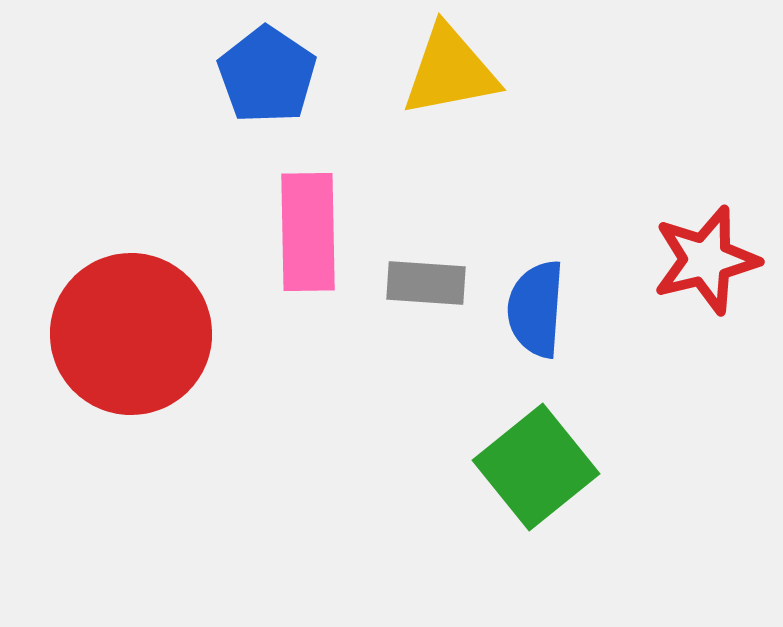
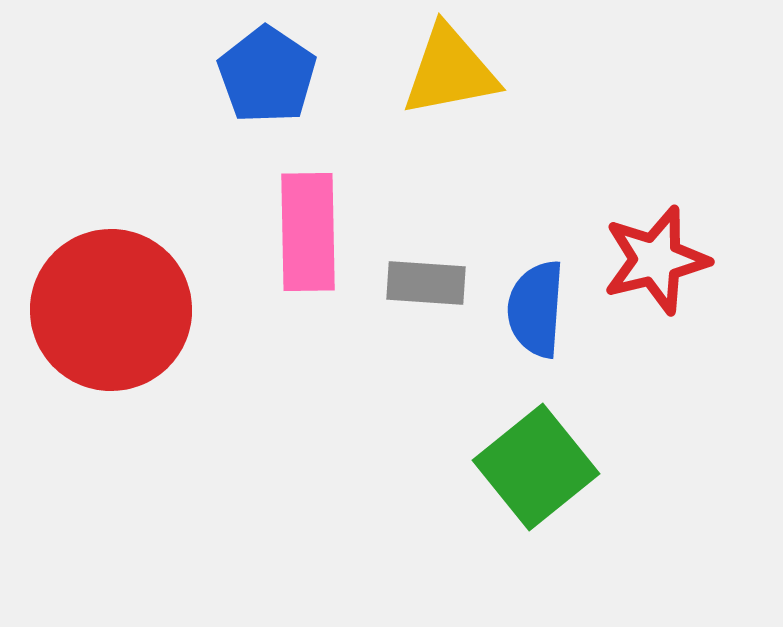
red star: moved 50 px left
red circle: moved 20 px left, 24 px up
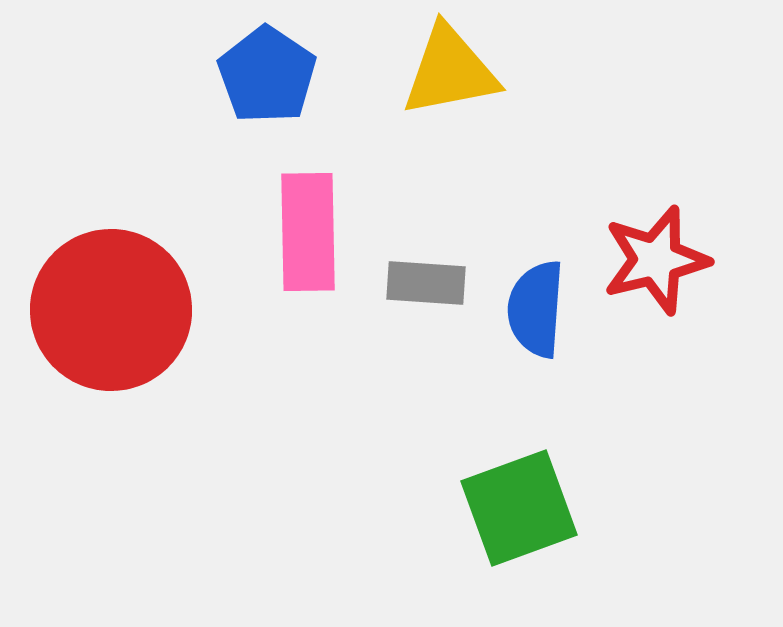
green square: moved 17 px left, 41 px down; rotated 19 degrees clockwise
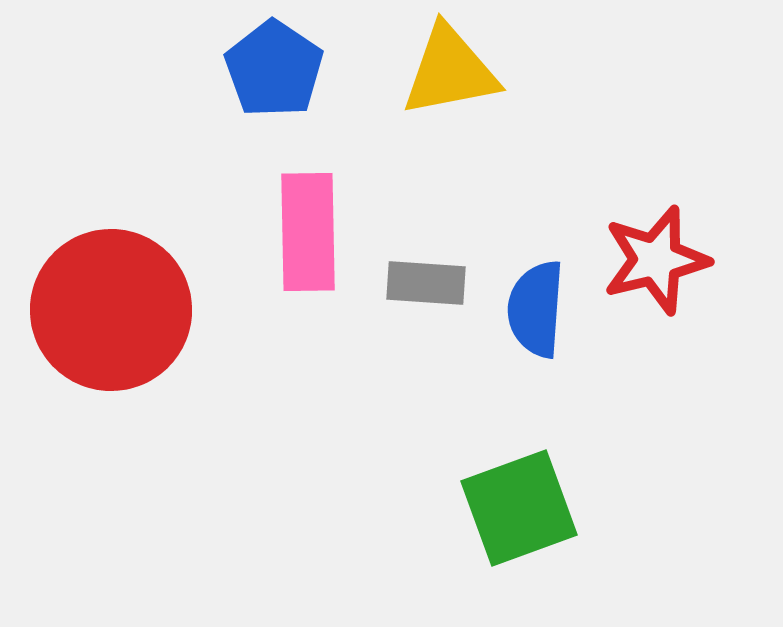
blue pentagon: moved 7 px right, 6 px up
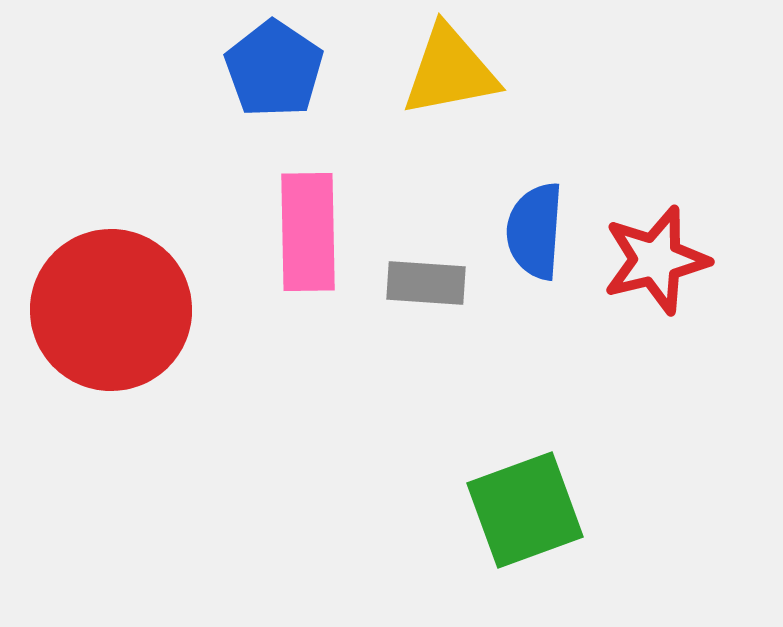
blue semicircle: moved 1 px left, 78 px up
green square: moved 6 px right, 2 px down
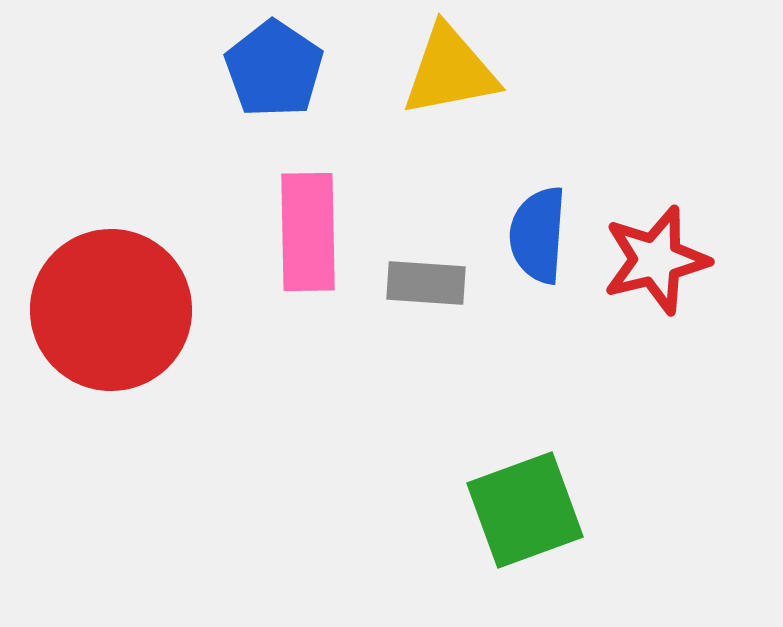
blue semicircle: moved 3 px right, 4 px down
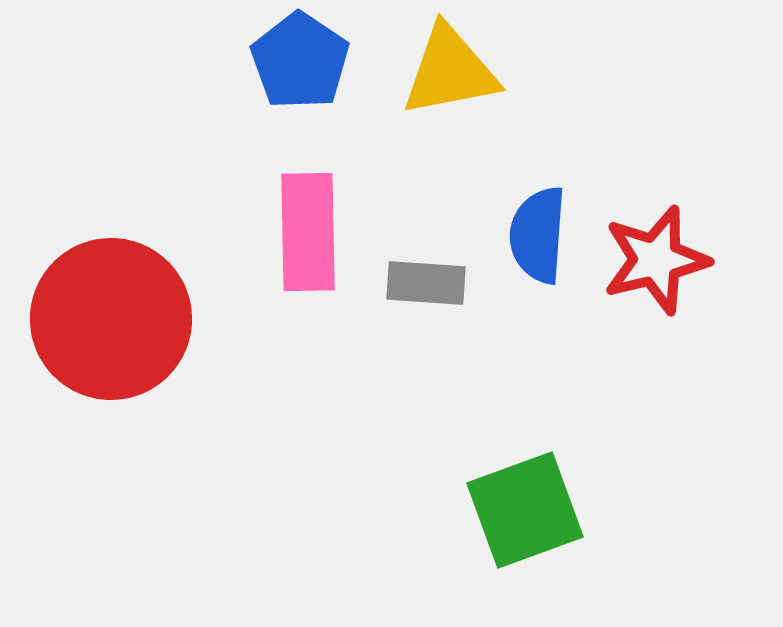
blue pentagon: moved 26 px right, 8 px up
red circle: moved 9 px down
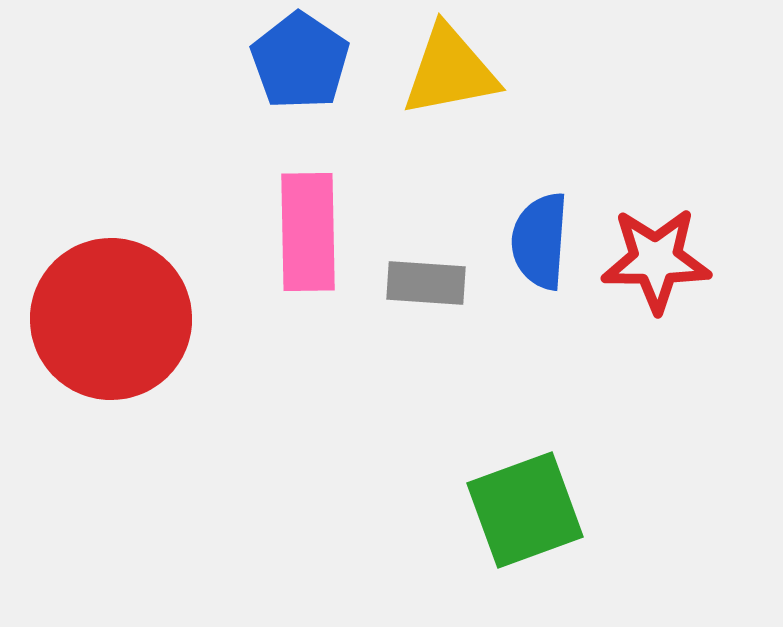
blue semicircle: moved 2 px right, 6 px down
red star: rotated 14 degrees clockwise
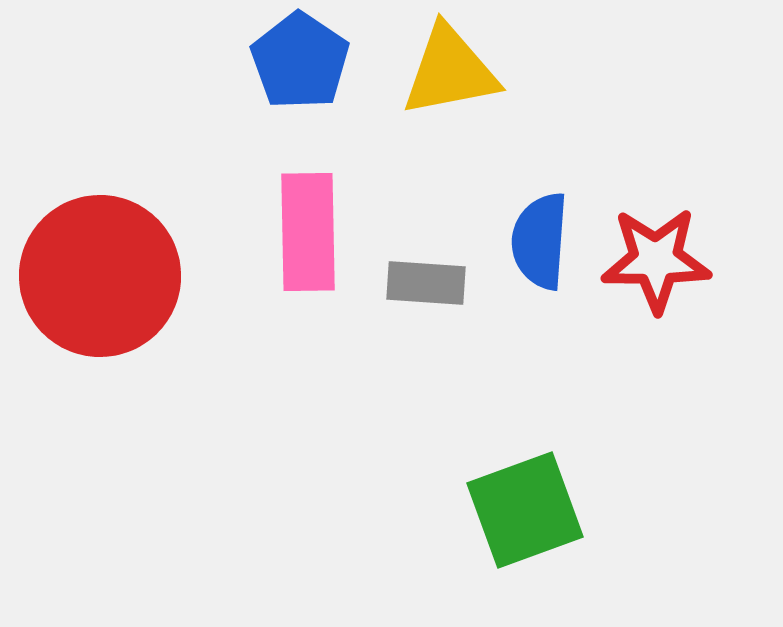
red circle: moved 11 px left, 43 px up
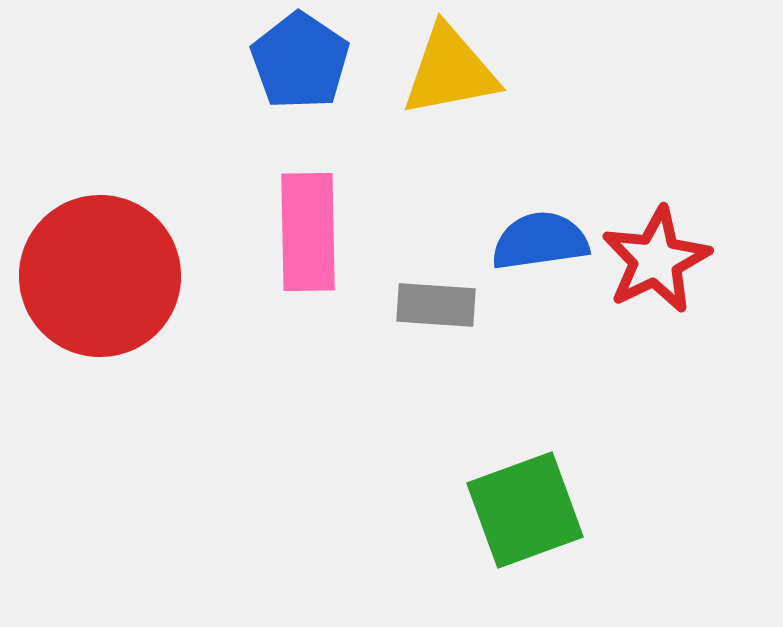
blue semicircle: rotated 78 degrees clockwise
red star: rotated 26 degrees counterclockwise
gray rectangle: moved 10 px right, 22 px down
